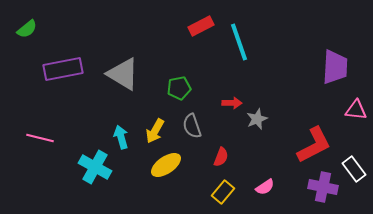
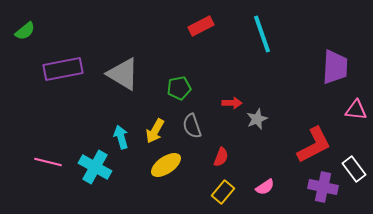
green semicircle: moved 2 px left, 2 px down
cyan line: moved 23 px right, 8 px up
pink line: moved 8 px right, 24 px down
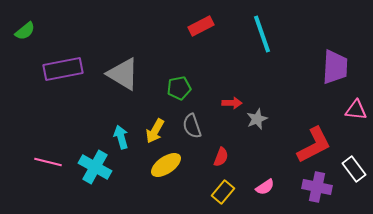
purple cross: moved 6 px left
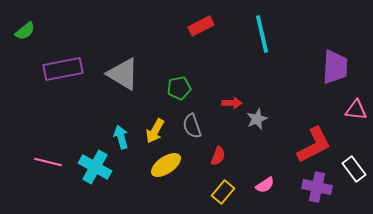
cyan line: rotated 6 degrees clockwise
red semicircle: moved 3 px left, 1 px up
pink semicircle: moved 2 px up
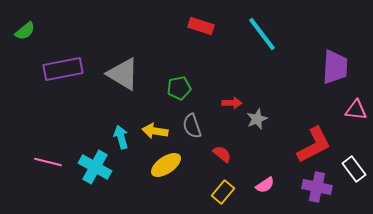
red rectangle: rotated 45 degrees clockwise
cyan line: rotated 24 degrees counterclockwise
yellow arrow: rotated 70 degrees clockwise
red semicircle: moved 4 px right, 2 px up; rotated 72 degrees counterclockwise
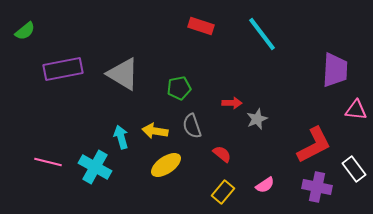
purple trapezoid: moved 3 px down
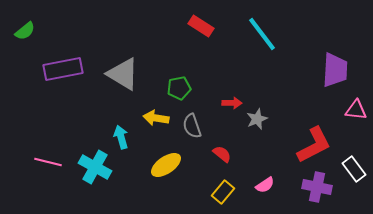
red rectangle: rotated 15 degrees clockwise
yellow arrow: moved 1 px right, 13 px up
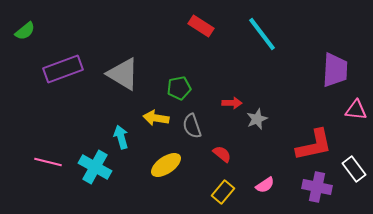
purple rectangle: rotated 9 degrees counterclockwise
red L-shape: rotated 15 degrees clockwise
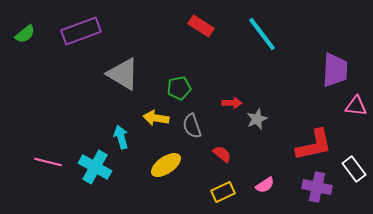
green semicircle: moved 3 px down
purple rectangle: moved 18 px right, 38 px up
pink triangle: moved 4 px up
yellow rectangle: rotated 25 degrees clockwise
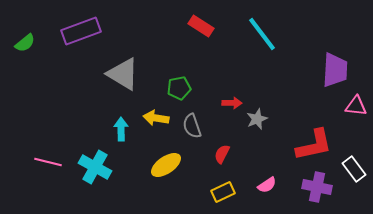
green semicircle: moved 9 px down
cyan arrow: moved 8 px up; rotated 15 degrees clockwise
red semicircle: rotated 102 degrees counterclockwise
pink semicircle: moved 2 px right
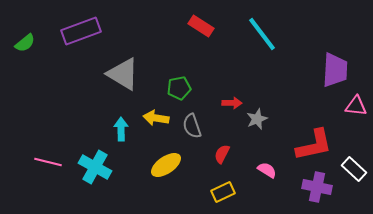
white rectangle: rotated 10 degrees counterclockwise
pink semicircle: moved 15 px up; rotated 114 degrees counterclockwise
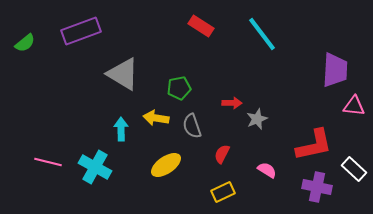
pink triangle: moved 2 px left
